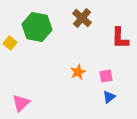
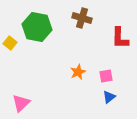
brown cross: rotated 24 degrees counterclockwise
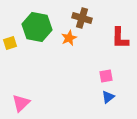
yellow square: rotated 32 degrees clockwise
orange star: moved 9 px left, 34 px up
blue triangle: moved 1 px left
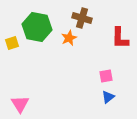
yellow square: moved 2 px right
pink triangle: moved 1 px left, 1 px down; rotated 18 degrees counterclockwise
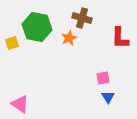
pink square: moved 3 px left, 2 px down
blue triangle: rotated 24 degrees counterclockwise
pink triangle: rotated 24 degrees counterclockwise
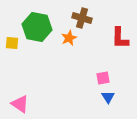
yellow square: rotated 24 degrees clockwise
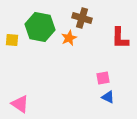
green hexagon: moved 3 px right
yellow square: moved 3 px up
blue triangle: rotated 32 degrees counterclockwise
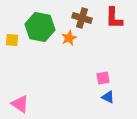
red L-shape: moved 6 px left, 20 px up
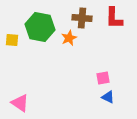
brown cross: rotated 12 degrees counterclockwise
pink triangle: moved 1 px up
